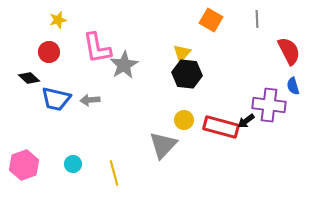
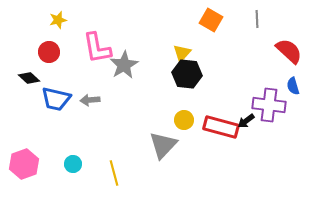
red semicircle: rotated 20 degrees counterclockwise
pink hexagon: moved 1 px up
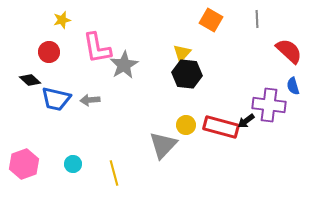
yellow star: moved 4 px right
black diamond: moved 1 px right, 2 px down
yellow circle: moved 2 px right, 5 px down
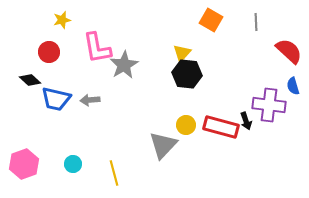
gray line: moved 1 px left, 3 px down
black arrow: rotated 72 degrees counterclockwise
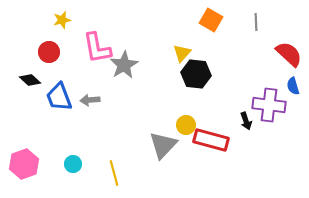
red semicircle: moved 3 px down
black hexagon: moved 9 px right
blue trapezoid: moved 3 px right, 2 px up; rotated 56 degrees clockwise
red rectangle: moved 10 px left, 13 px down
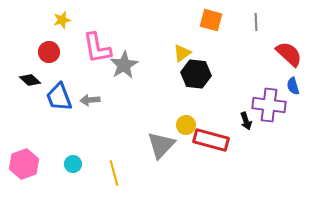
orange square: rotated 15 degrees counterclockwise
yellow triangle: rotated 12 degrees clockwise
gray triangle: moved 2 px left
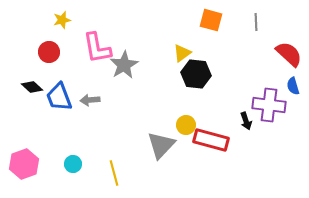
black diamond: moved 2 px right, 7 px down
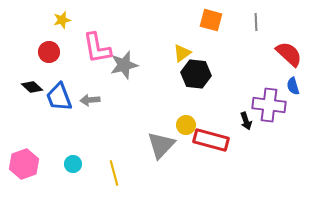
gray star: rotated 16 degrees clockwise
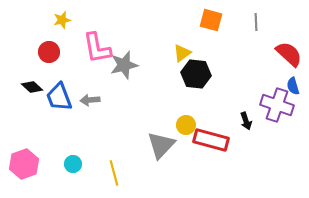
purple cross: moved 8 px right; rotated 12 degrees clockwise
